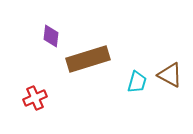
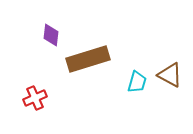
purple diamond: moved 1 px up
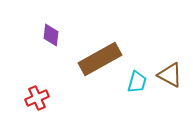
brown rectangle: moved 12 px right; rotated 12 degrees counterclockwise
red cross: moved 2 px right
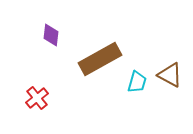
red cross: rotated 15 degrees counterclockwise
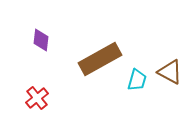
purple diamond: moved 10 px left, 5 px down
brown triangle: moved 3 px up
cyan trapezoid: moved 2 px up
